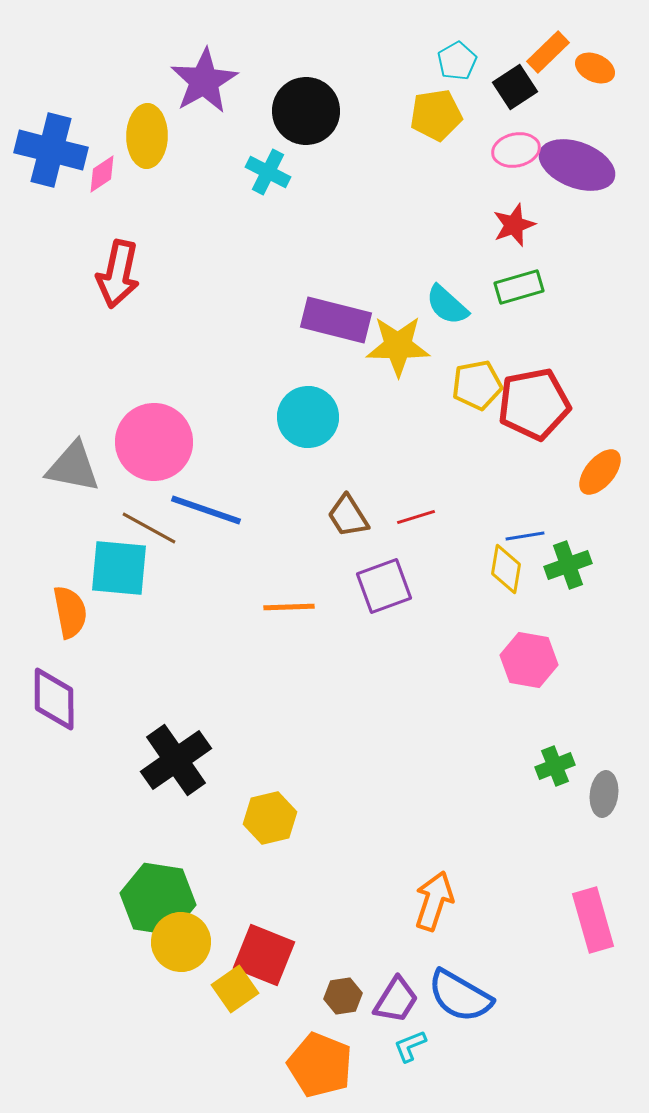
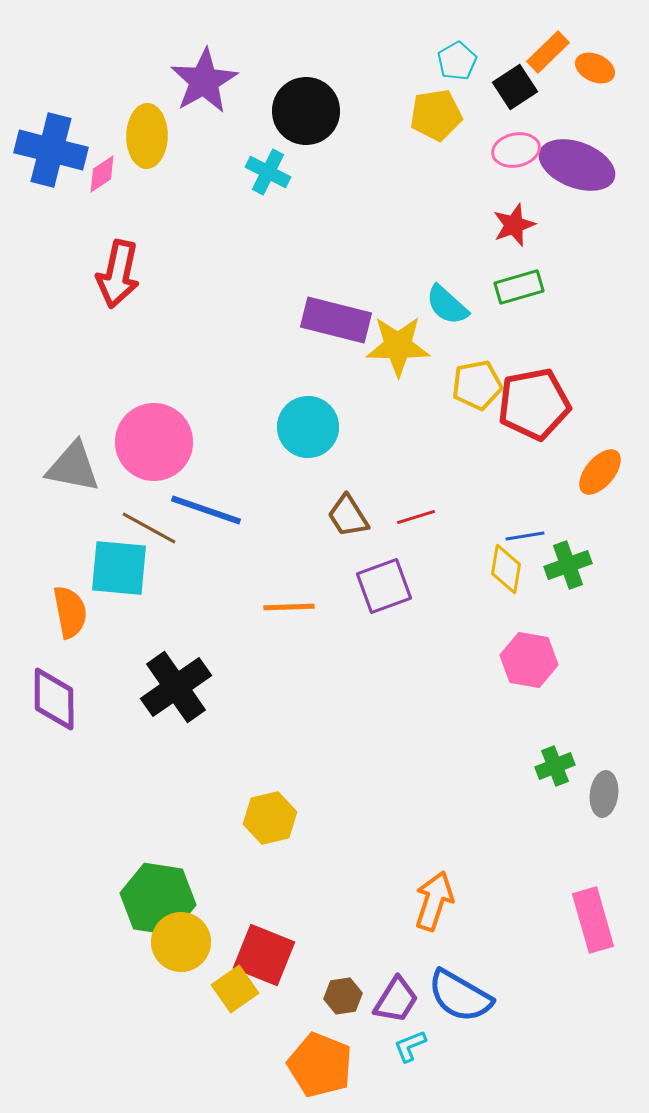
cyan circle at (308, 417): moved 10 px down
black cross at (176, 760): moved 73 px up
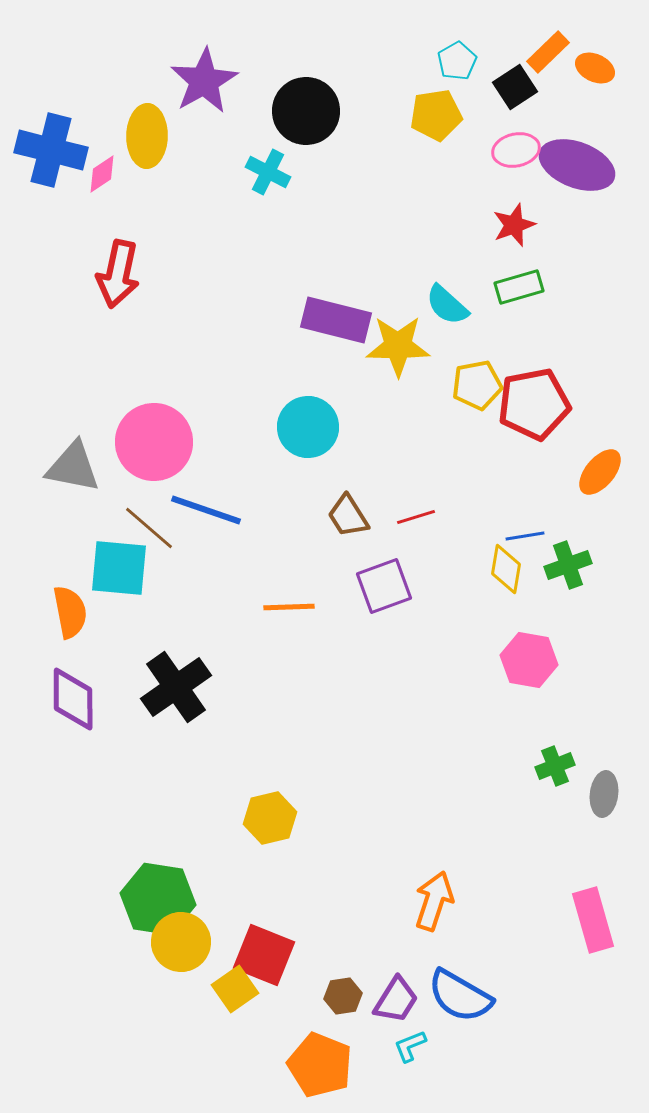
brown line at (149, 528): rotated 12 degrees clockwise
purple diamond at (54, 699): moved 19 px right
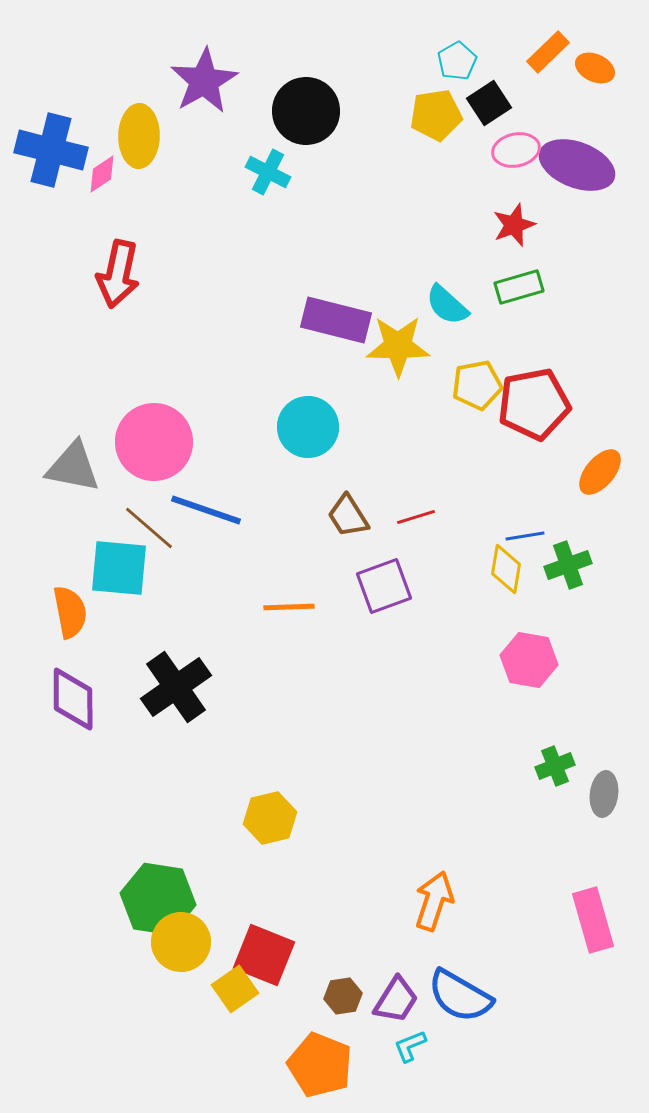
black square at (515, 87): moved 26 px left, 16 px down
yellow ellipse at (147, 136): moved 8 px left
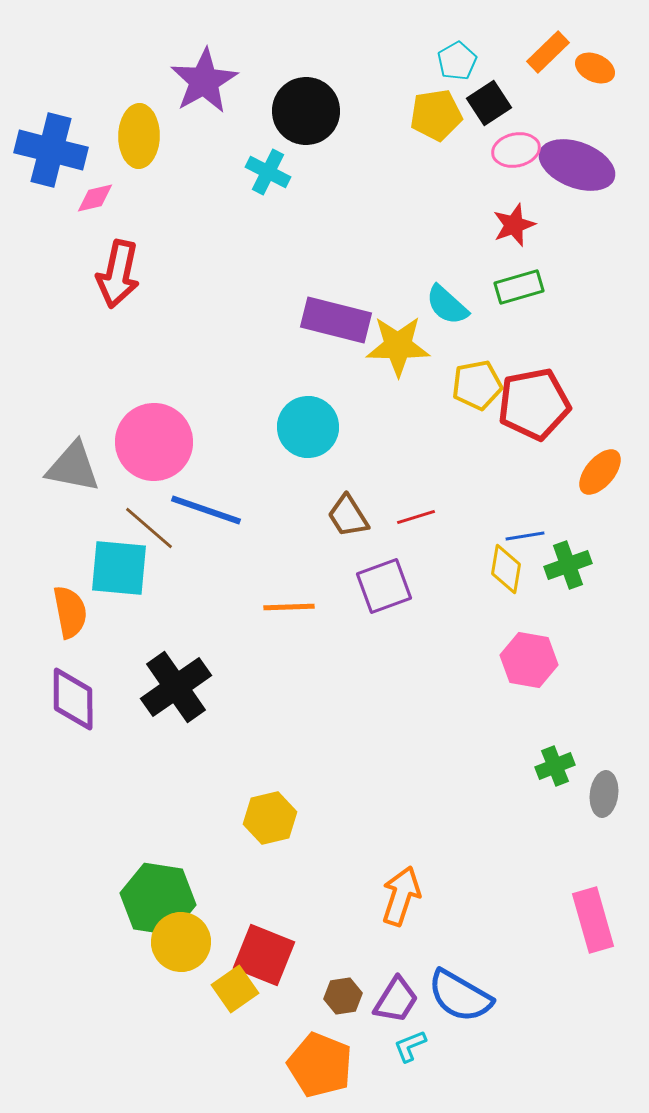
pink diamond at (102, 174): moved 7 px left, 24 px down; rotated 21 degrees clockwise
orange arrow at (434, 901): moved 33 px left, 5 px up
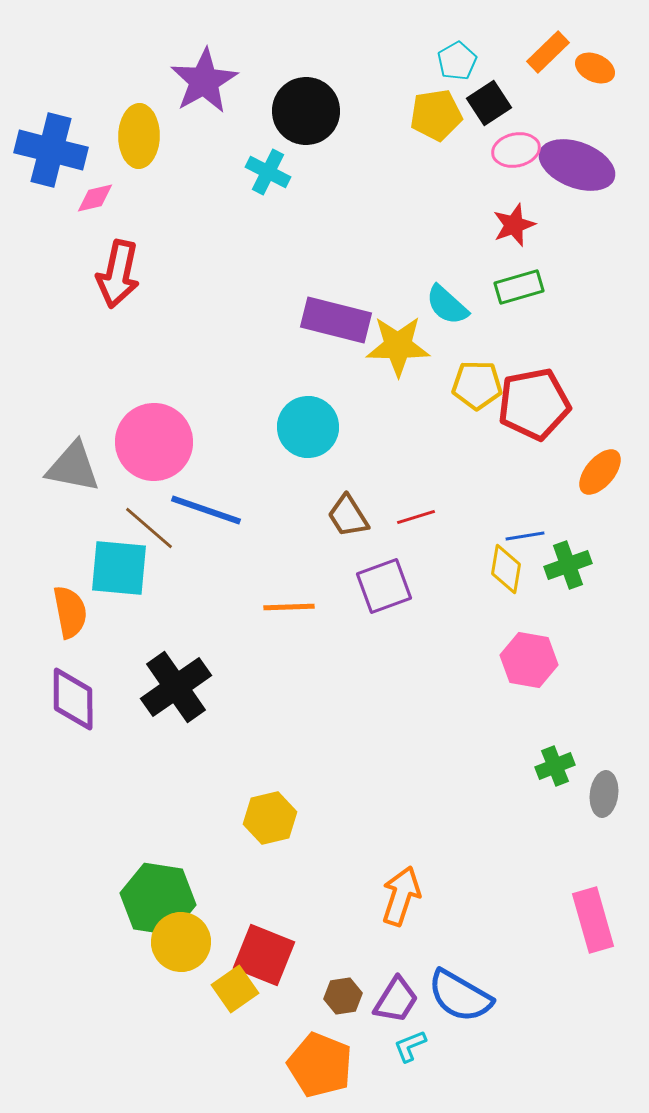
yellow pentagon at (477, 385): rotated 12 degrees clockwise
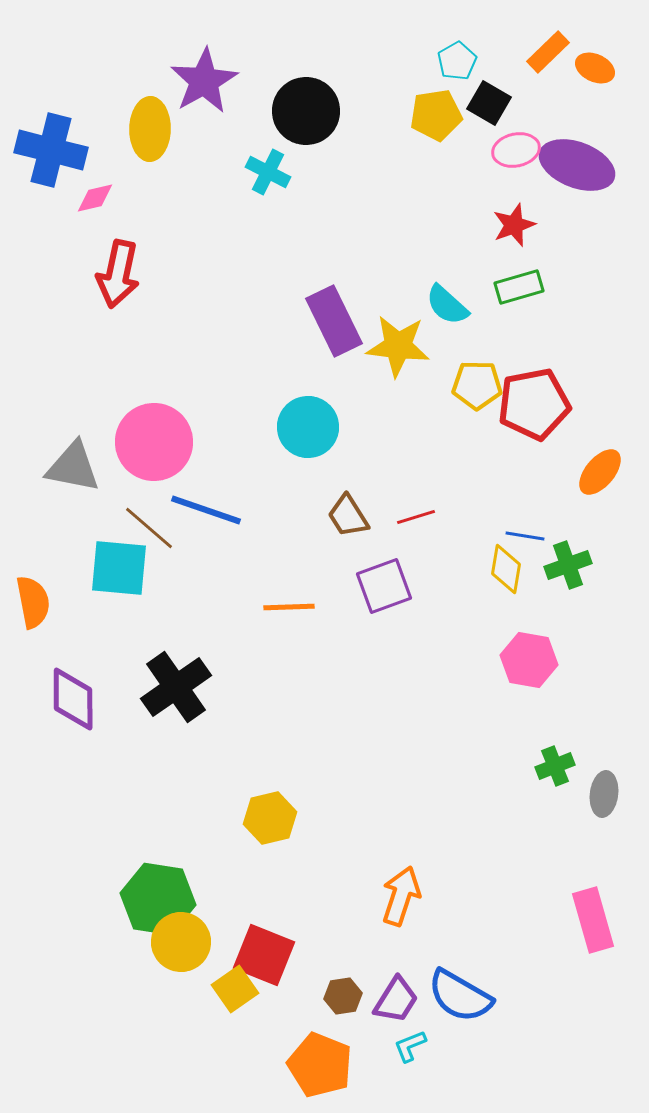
black square at (489, 103): rotated 27 degrees counterclockwise
yellow ellipse at (139, 136): moved 11 px right, 7 px up
purple rectangle at (336, 320): moved 2 px left, 1 px down; rotated 50 degrees clockwise
yellow star at (398, 346): rotated 6 degrees clockwise
blue line at (525, 536): rotated 18 degrees clockwise
orange semicircle at (70, 612): moved 37 px left, 10 px up
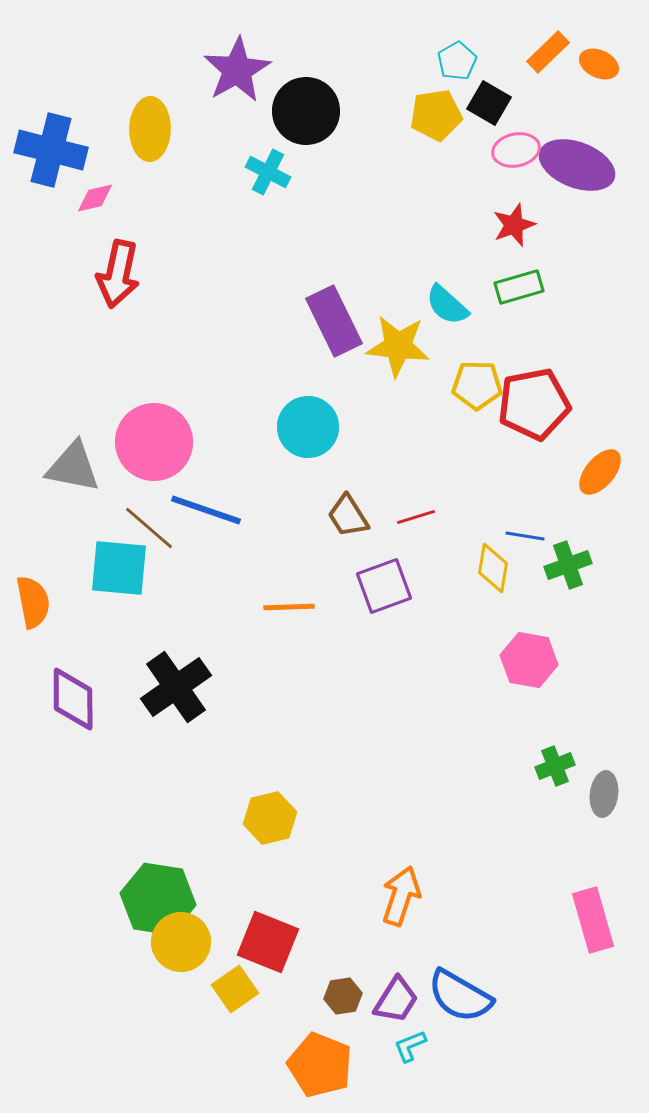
orange ellipse at (595, 68): moved 4 px right, 4 px up
purple star at (204, 81): moved 33 px right, 11 px up
yellow diamond at (506, 569): moved 13 px left, 1 px up
red square at (264, 955): moved 4 px right, 13 px up
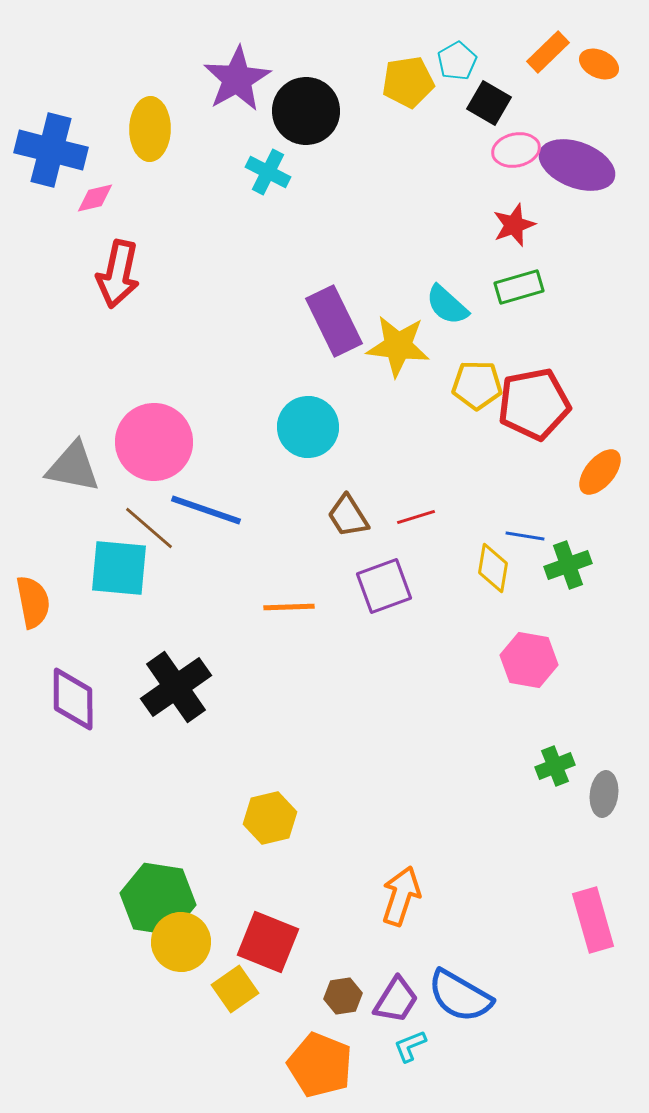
purple star at (237, 70): moved 9 px down
yellow pentagon at (436, 115): moved 28 px left, 33 px up
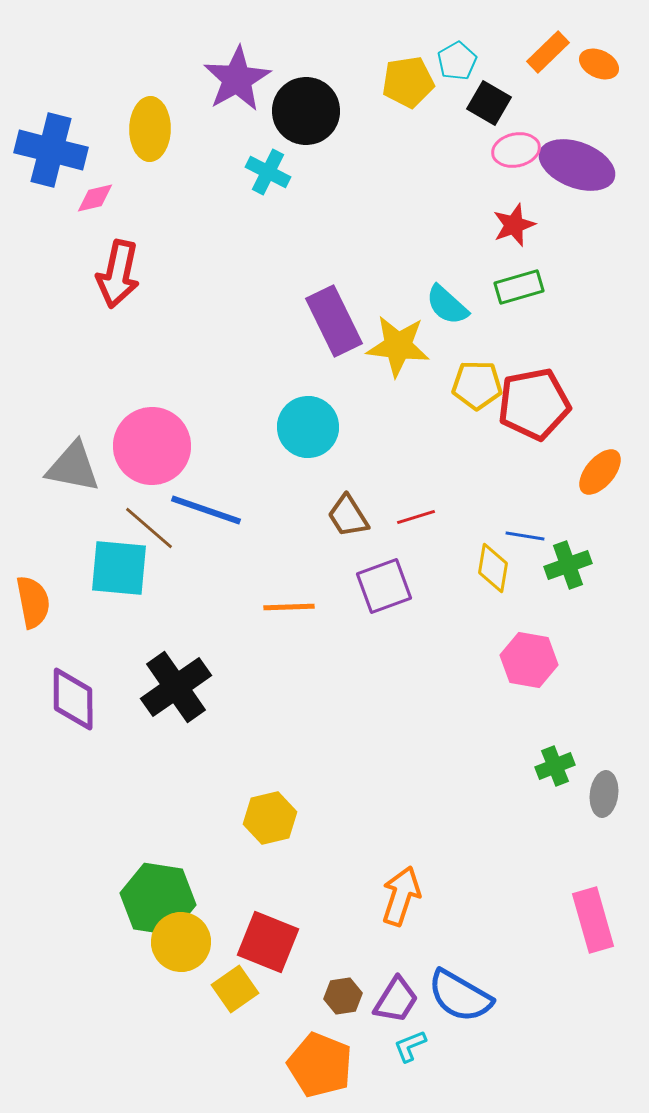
pink circle at (154, 442): moved 2 px left, 4 px down
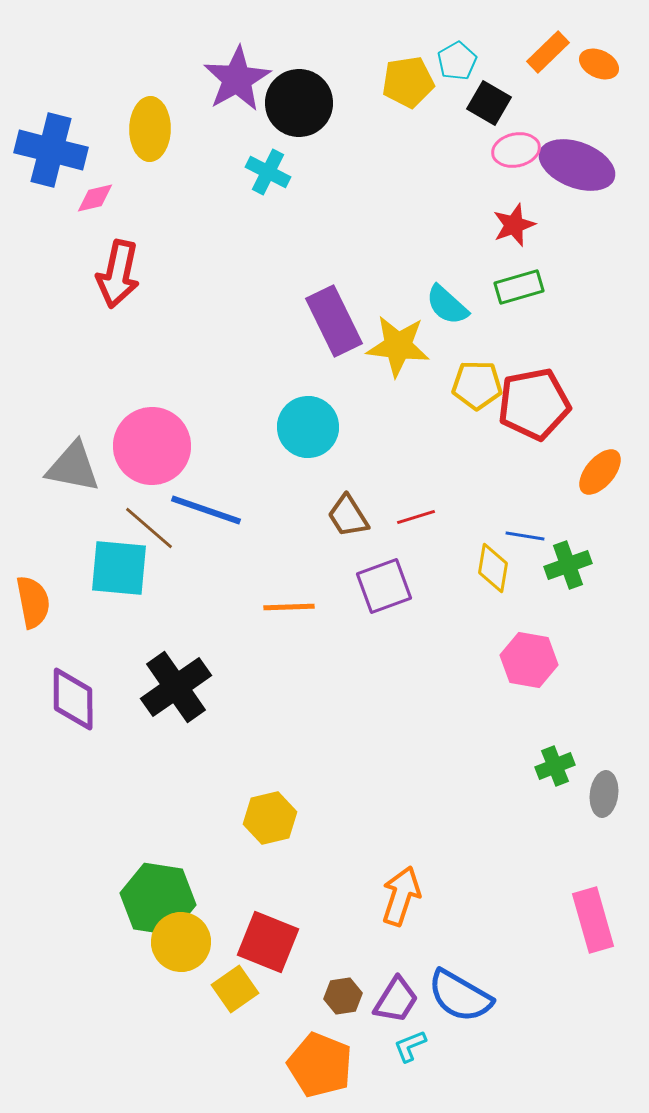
black circle at (306, 111): moved 7 px left, 8 px up
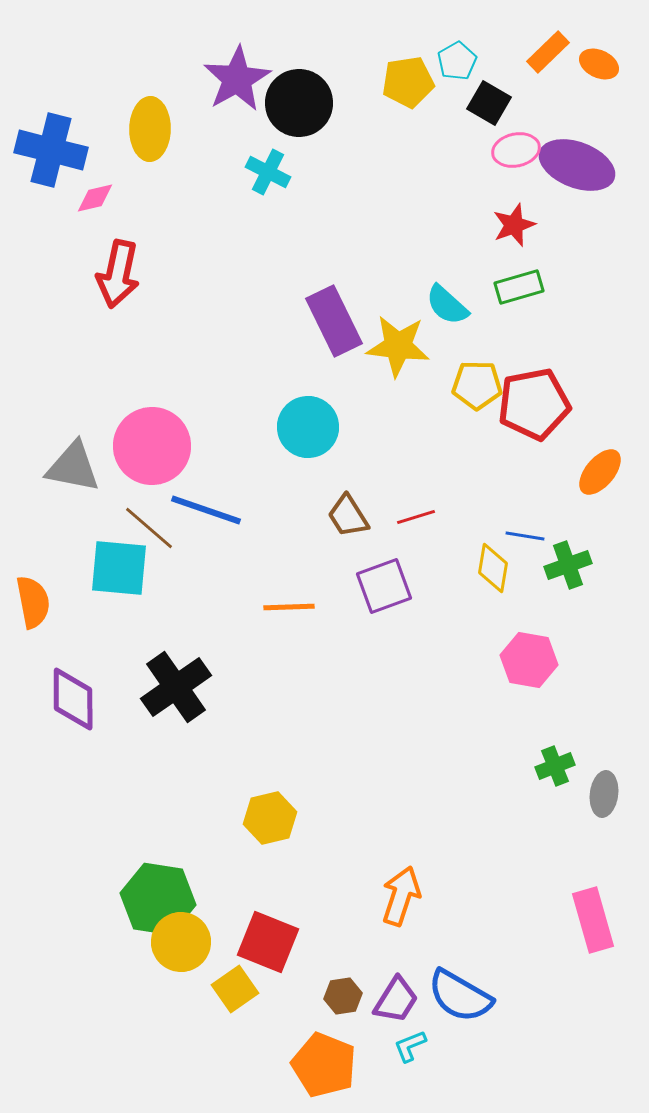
orange pentagon at (320, 1065): moved 4 px right
